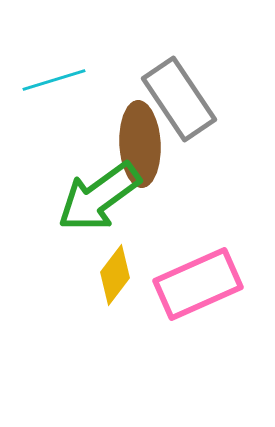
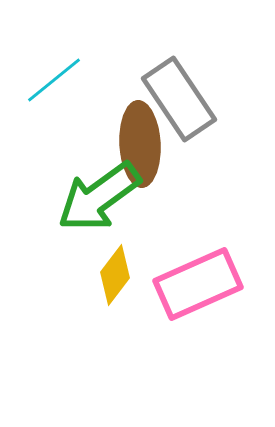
cyan line: rotated 22 degrees counterclockwise
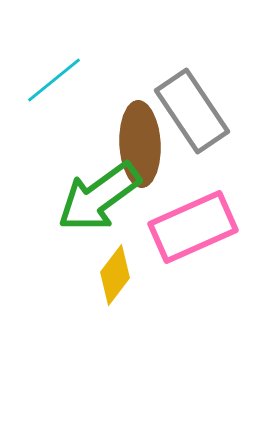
gray rectangle: moved 13 px right, 12 px down
pink rectangle: moved 5 px left, 57 px up
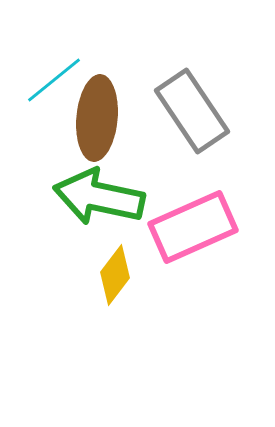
brown ellipse: moved 43 px left, 26 px up; rotated 8 degrees clockwise
green arrow: rotated 48 degrees clockwise
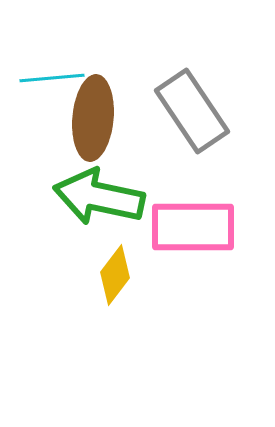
cyan line: moved 2 px left, 2 px up; rotated 34 degrees clockwise
brown ellipse: moved 4 px left
pink rectangle: rotated 24 degrees clockwise
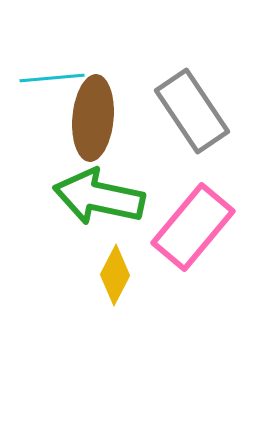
pink rectangle: rotated 50 degrees counterclockwise
yellow diamond: rotated 10 degrees counterclockwise
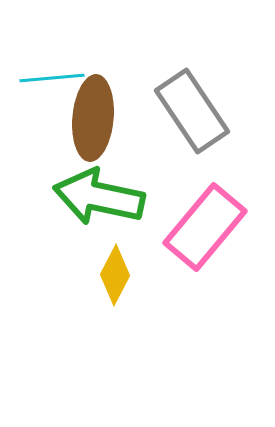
pink rectangle: moved 12 px right
